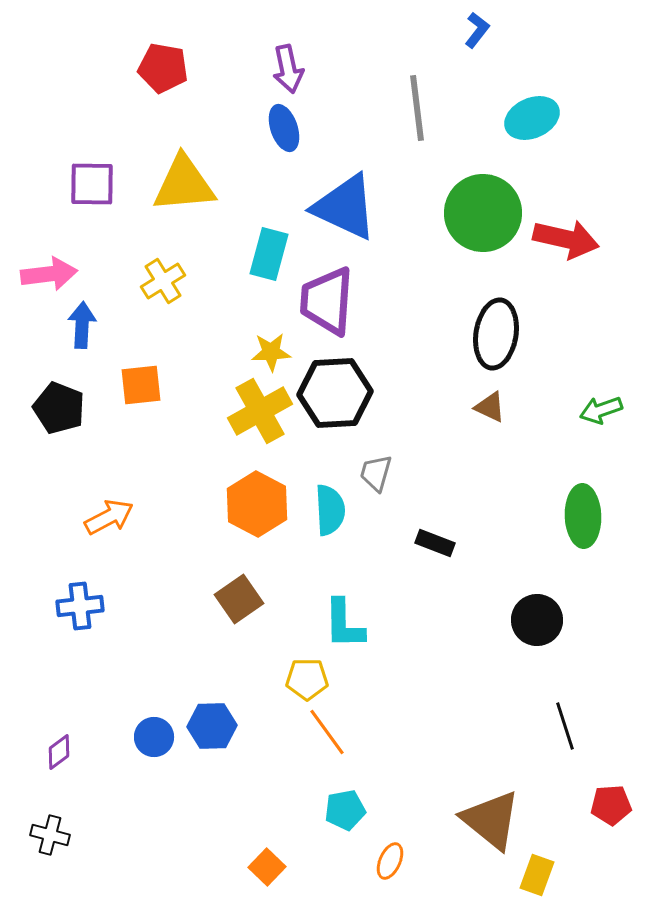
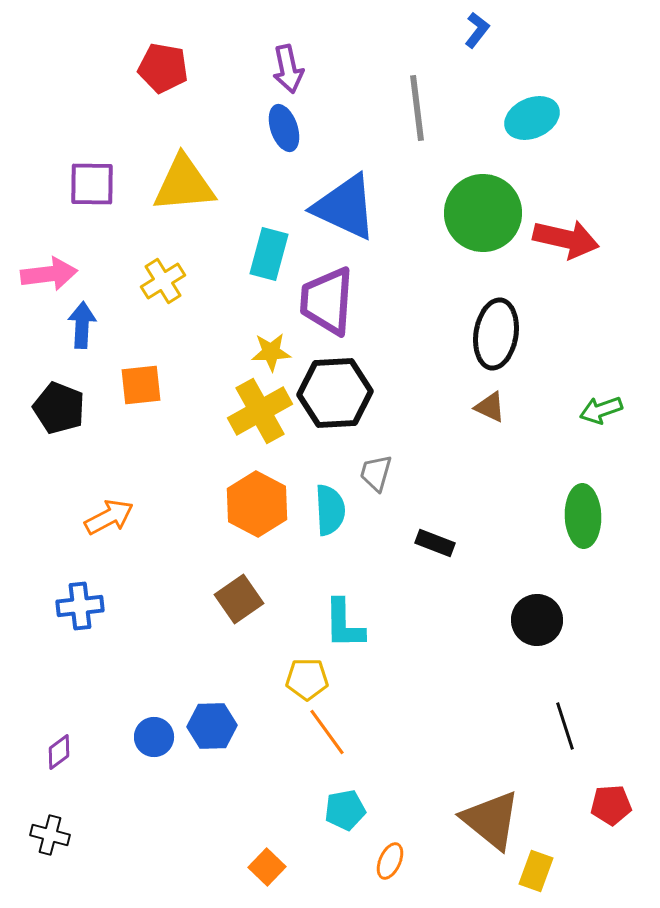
yellow rectangle at (537, 875): moved 1 px left, 4 px up
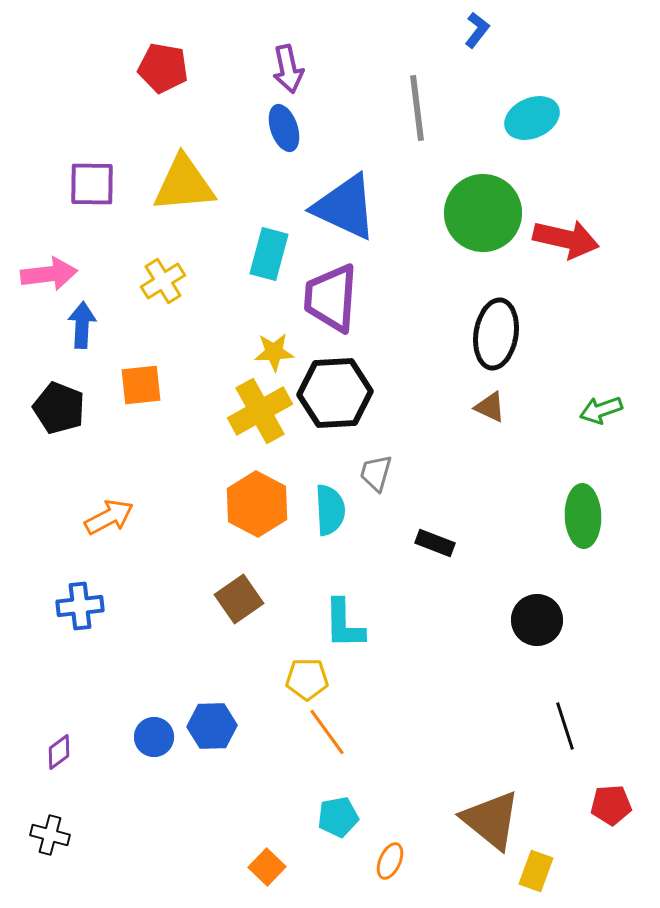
purple trapezoid at (327, 301): moved 4 px right, 3 px up
yellow star at (271, 352): moved 3 px right
cyan pentagon at (345, 810): moved 7 px left, 7 px down
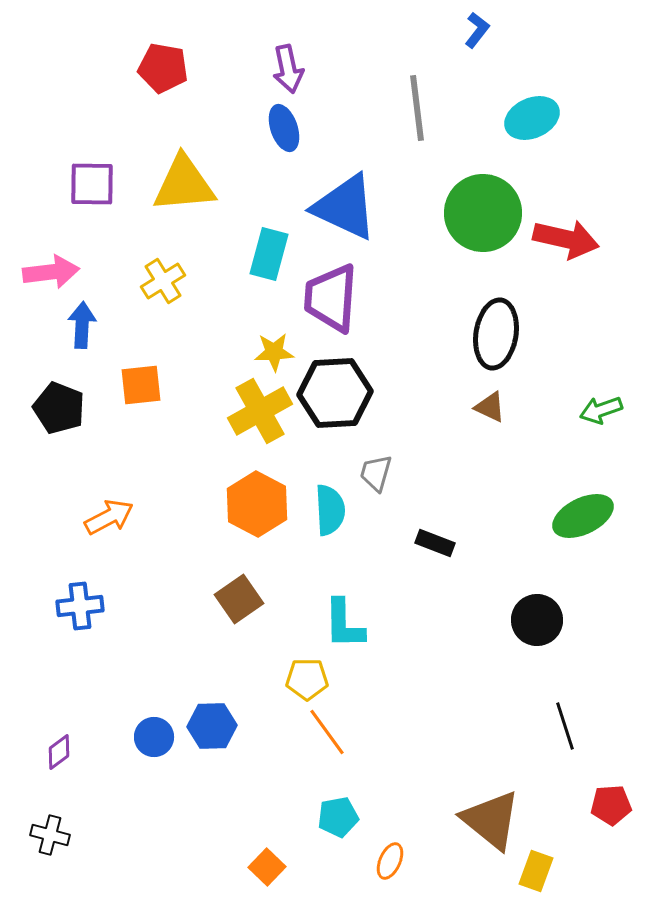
pink arrow at (49, 274): moved 2 px right, 2 px up
green ellipse at (583, 516): rotated 66 degrees clockwise
